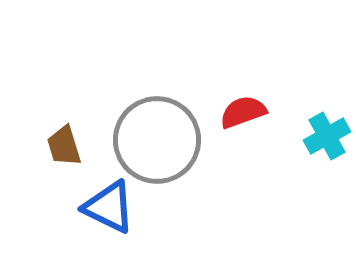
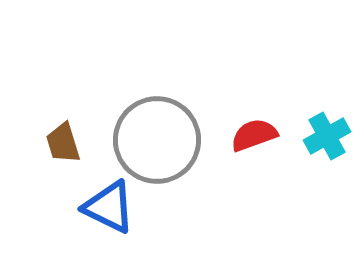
red semicircle: moved 11 px right, 23 px down
brown trapezoid: moved 1 px left, 3 px up
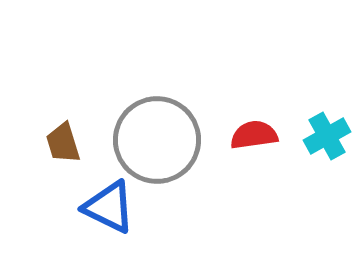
red semicircle: rotated 12 degrees clockwise
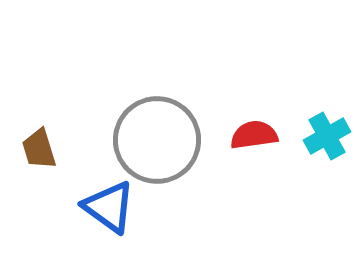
brown trapezoid: moved 24 px left, 6 px down
blue triangle: rotated 10 degrees clockwise
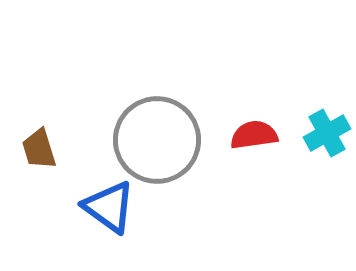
cyan cross: moved 3 px up
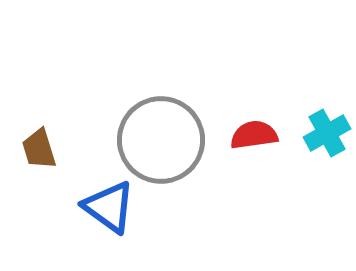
gray circle: moved 4 px right
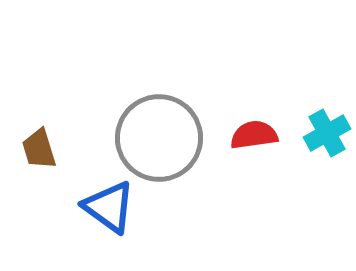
gray circle: moved 2 px left, 2 px up
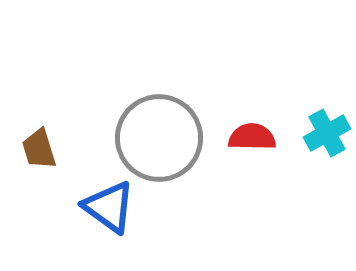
red semicircle: moved 2 px left, 2 px down; rotated 9 degrees clockwise
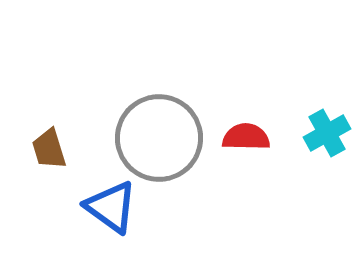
red semicircle: moved 6 px left
brown trapezoid: moved 10 px right
blue triangle: moved 2 px right
